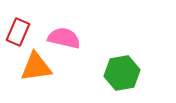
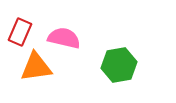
red rectangle: moved 2 px right
green hexagon: moved 3 px left, 8 px up
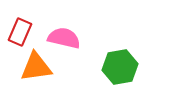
green hexagon: moved 1 px right, 2 px down
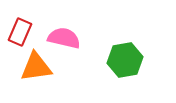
green hexagon: moved 5 px right, 7 px up
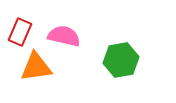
pink semicircle: moved 2 px up
green hexagon: moved 4 px left
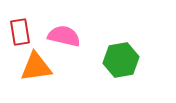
red rectangle: rotated 32 degrees counterclockwise
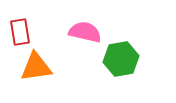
pink semicircle: moved 21 px right, 4 px up
green hexagon: moved 1 px up
